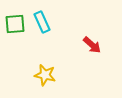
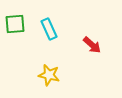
cyan rectangle: moved 7 px right, 7 px down
yellow star: moved 4 px right
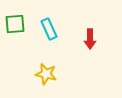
red arrow: moved 2 px left, 6 px up; rotated 48 degrees clockwise
yellow star: moved 3 px left, 1 px up
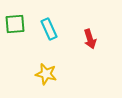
red arrow: rotated 18 degrees counterclockwise
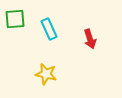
green square: moved 5 px up
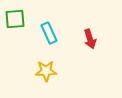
cyan rectangle: moved 4 px down
yellow star: moved 3 px up; rotated 15 degrees counterclockwise
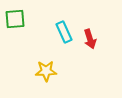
cyan rectangle: moved 15 px right, 1 px up
